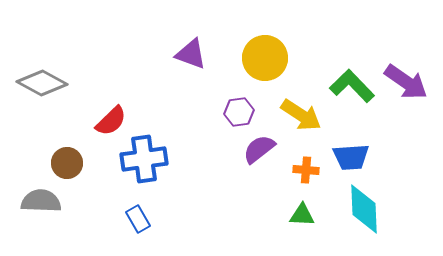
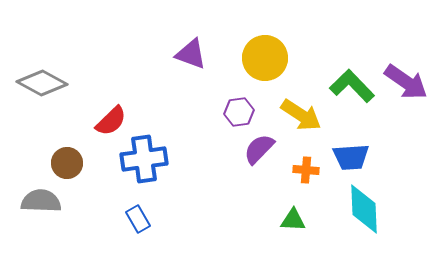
purple semicircle: rotated 8 degrees counterclockwise
green triangle: moved 9 px left, 5 px down
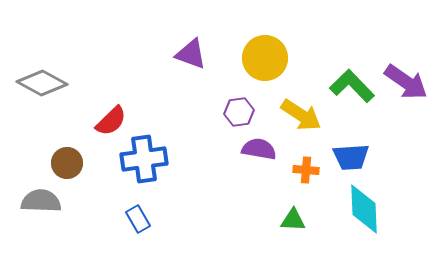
purple semicircle: rotated 56 degrees clockwise
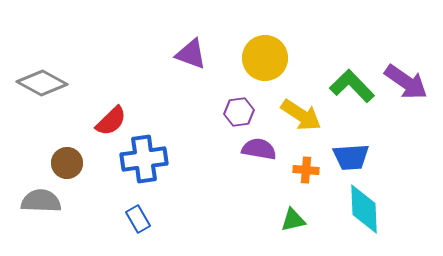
green triangle: rotated 16 degrees counterclockwise
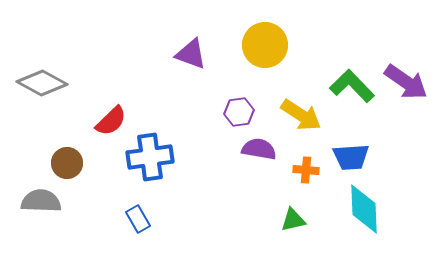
yellow circle: moved 13 px up
blue cross: moved 6 px right, 2 px up
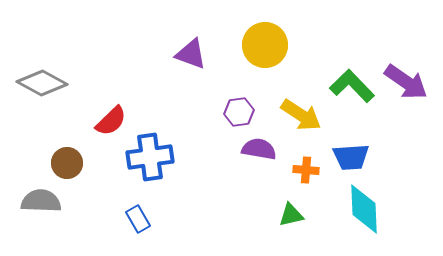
green triangle: moved 2 px left, 5 px up
